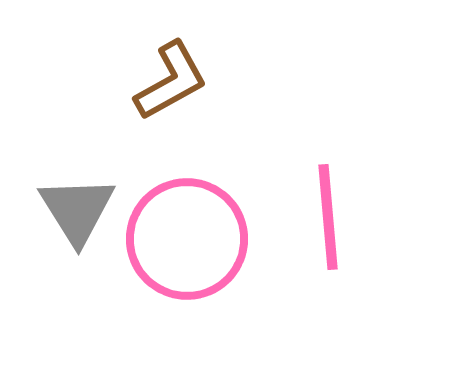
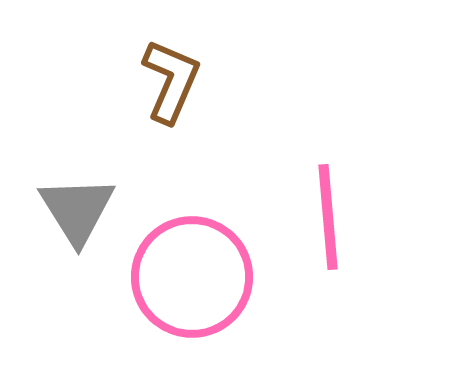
brown L-shape: rotated 38 degrees counterclockwise
pink circle: moved 5 px right, 38 px down
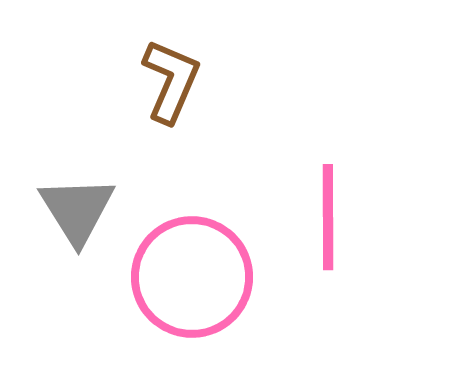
pink line: rotated 5 degrees clockwise
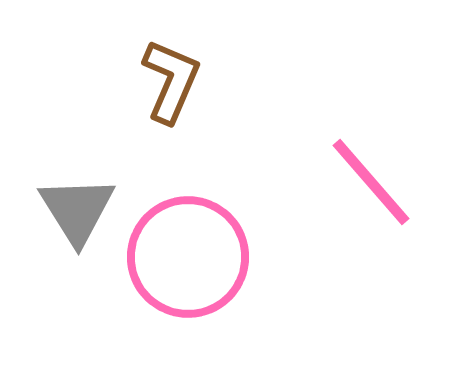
pink line: moved 43 px right, 35 px up; rotated 41 degrees counterclockwise
pink circle: moved 4 px left, 20 px up
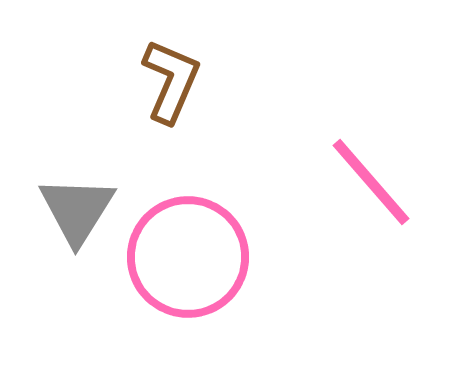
gray triangle: rotated 4 degrees clockwise
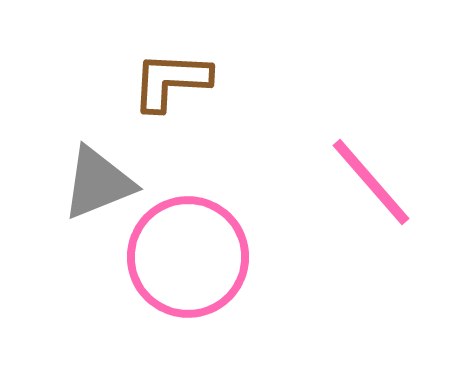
brown L-shape: rotated 110 degrees counterclockwise
gray triangle: moved 21 px right, 27 px up; rotated 36 degrees clockwise
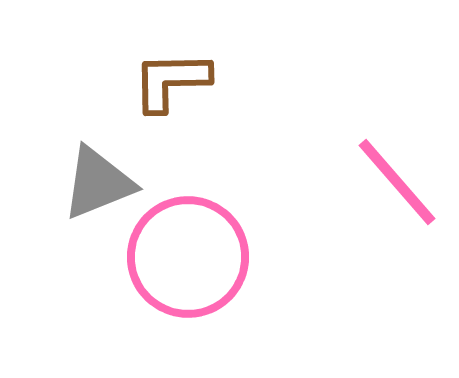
brown L-shape: rotated 4 degrees counterclockwise
pink line: moved 26 px right
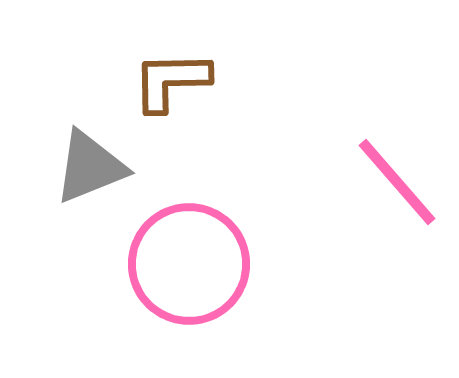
gray triangle: moved 8 px left, 16 px up
pink circle: moved 1 px right, 7 px down
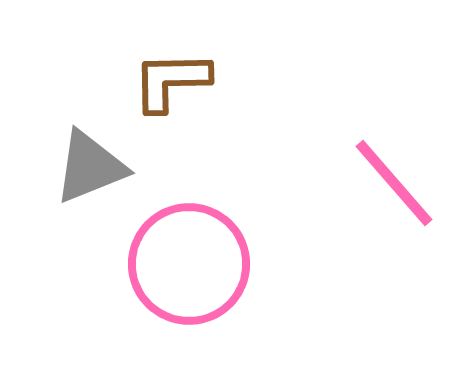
pink line: moved 3 px left, 1 px down
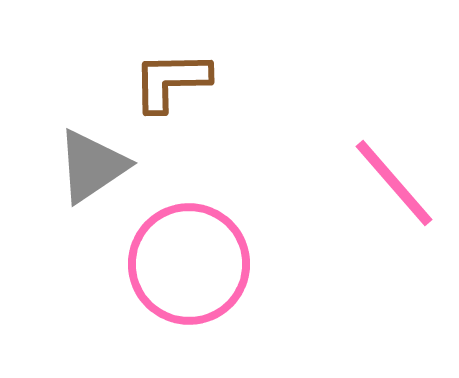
gray triangle: moved 2 px right, 1 px up; rotated 12 degrees counterclockwise
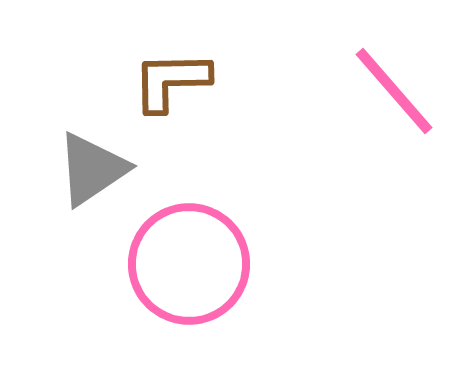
gray triangle: moved 3 px down
pink line: moved 92 px up
